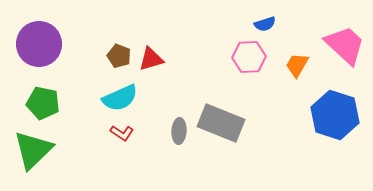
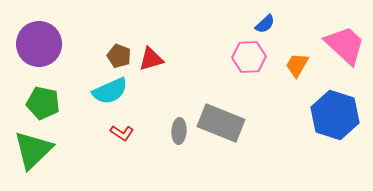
blue semicircle: rotated 25 degrees counterclockwise
cyan semicircle: moved 10 px left, 7 px up
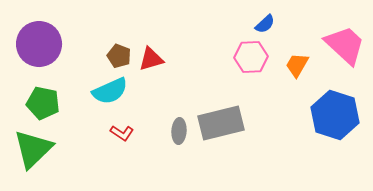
pink hexagon: moved 2 px right
gray rectangle: rotated 36 degrees counterclockwise
green triangle: moved 1 px up
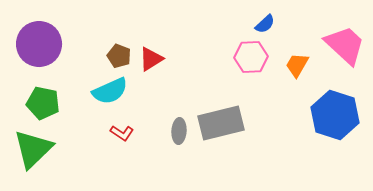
red triangle: rotated 16 degrees counterclockwise
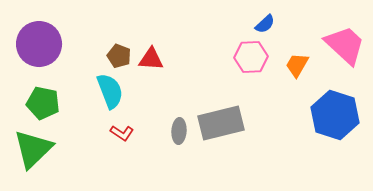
red triangle: rotated 36 degrees clockwise
cyan semicircle: rotated 87 degrees counterclockwise
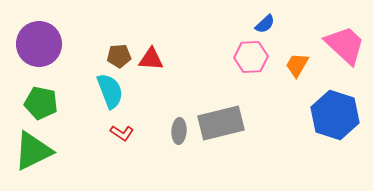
brown pentagon: rotated 25 degrees counterclockwise
green pentagon: moved 2 px left
green triangle: moved 2 px down; rotated 18 degrees clockwise
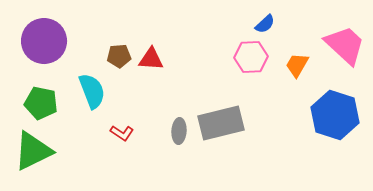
purple circle: moved 5 px right, 3 px up
cyan semicircle: moved 18 px left
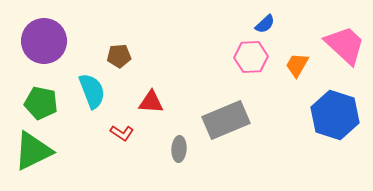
red triangle: moved 43 px down
gray rectangle: moved 5 px right, 3 px up; rotated 9 degrees counterclockwise
gray ellipse: moved 18 px down
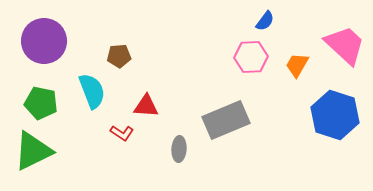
blue semicircle: moved 3 px up; rotated 10 degrees counterclockwise
red triangle: moved 5 px left, 4 px down
